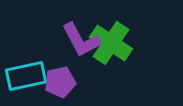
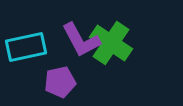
cyan rectangle: moved 29 px up
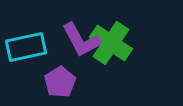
purple pentagon: rotated 20 degrees counterclockwise
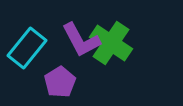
cyan rectangle: moved 1 px right, 1 px down; rotated 39 degrees counterclockwise
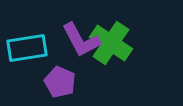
cyan rectangle: rotated 42 degrees clockwise
purple pentagon: rotated 16 degrees counterclockwise
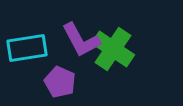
green cross: moved 2 px right, 6 px down
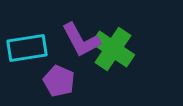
purple pentagon: moved 1 px left, 1 px up
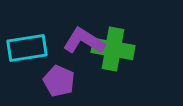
purple L-shape: moved 3 px right, 1 px down; rotated 150 degrees clockwise
green cross: rotated 24 degrees counterclockwise
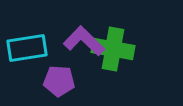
purple L-shape: rotated 12 degrees clockwise
purple pentagon: rotated 20 degrees counterclockwise
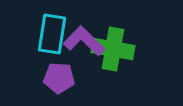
cyan rectangle: moved 25 px right, 14 px up; rotated 72 degrees counterclockwise
purple pentagon: moved 3 px up
